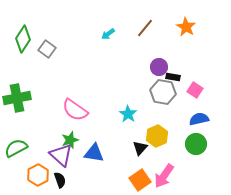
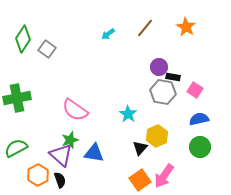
green circle: moved 4 px right, 3 px down
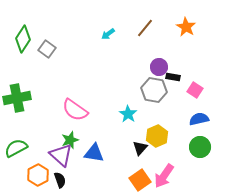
gray hexagon: moved 9 px left, 2 px up
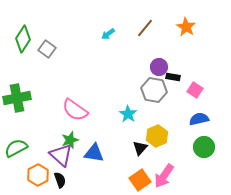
green circle: moved 4 px right
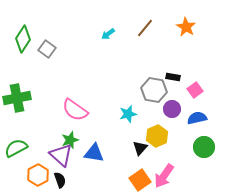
purple circle: moved 13 px right, 42 px down
pink square: rotated 21 degrees clockwise
cyan star: rotated 24 degrees clockwise
blue semicircle: moved 2 px left, 1 px up
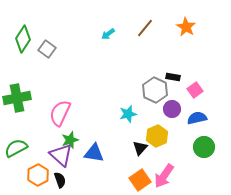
gray hexagon: moved 1 px right; rotated 15 degrees clockwise
pink semicircle: moved 15 px left, 3 px down; rotated 80 degrees clockwise
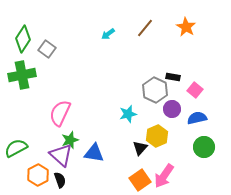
pink square: rotated 14 degrees counterclockwise
green cross: moved 5 px right, 23 px up
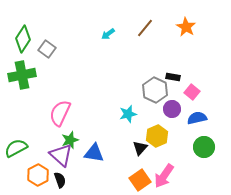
pink square: moved 3 px left, 2 px down
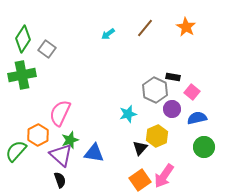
green semicircle: moved 3 px down; rotated 20 degrees counterclockwise
orange hexagon: moved 40 px up
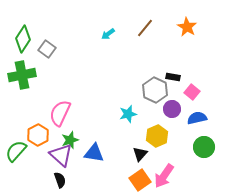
orange star: moved 1 px right
black triangle: moved 6 px down
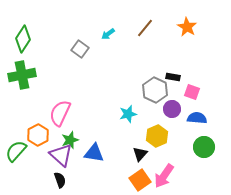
gray square: moved 33 px right
pink square: rotated 21 degrees counterclockwise
blue semicircle: rotated 18 degrees clockwise
